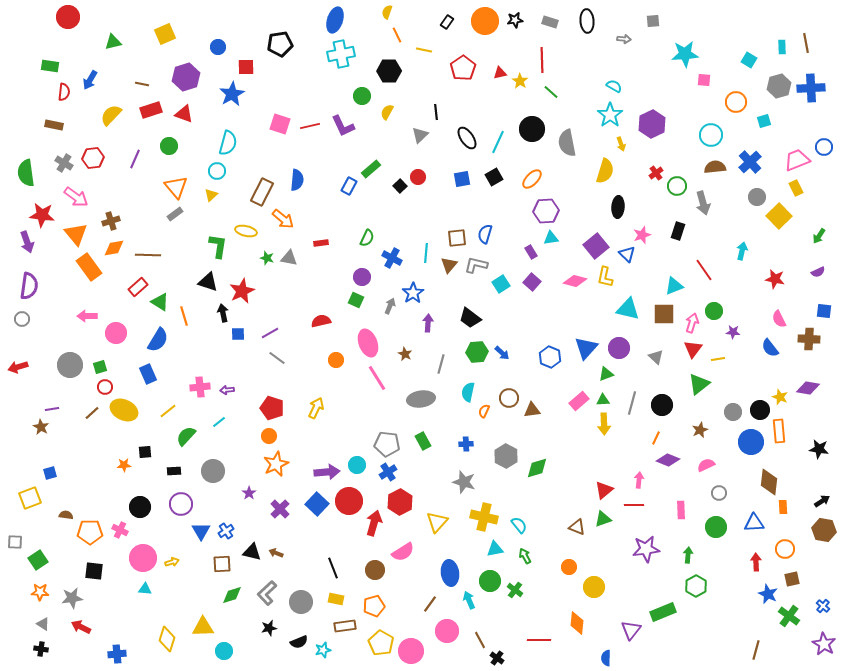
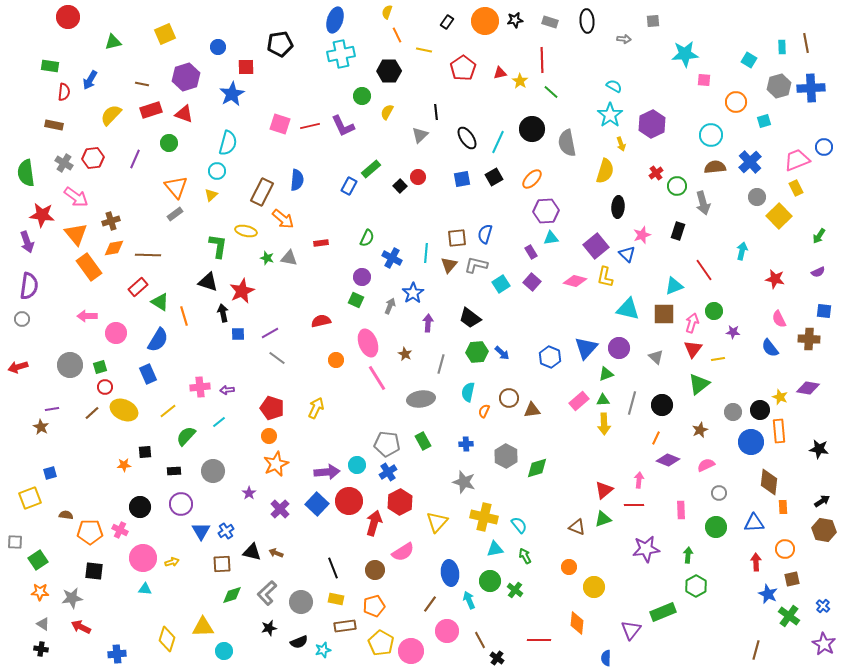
green circle at (169, 146): moved 3 px up
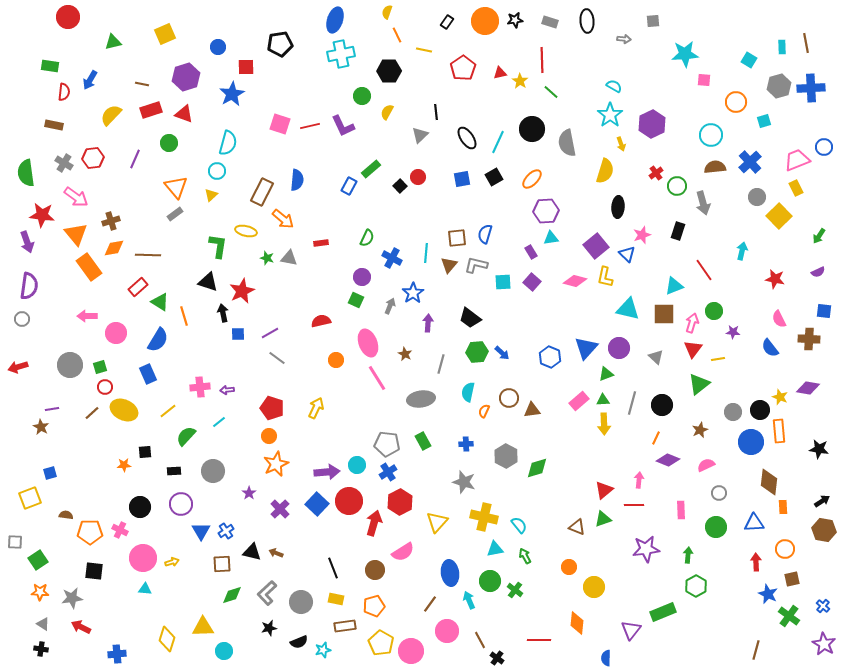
cyan square at (501, 284): moved 2 px right, 2 px up; rotated 30 degrees clockwise
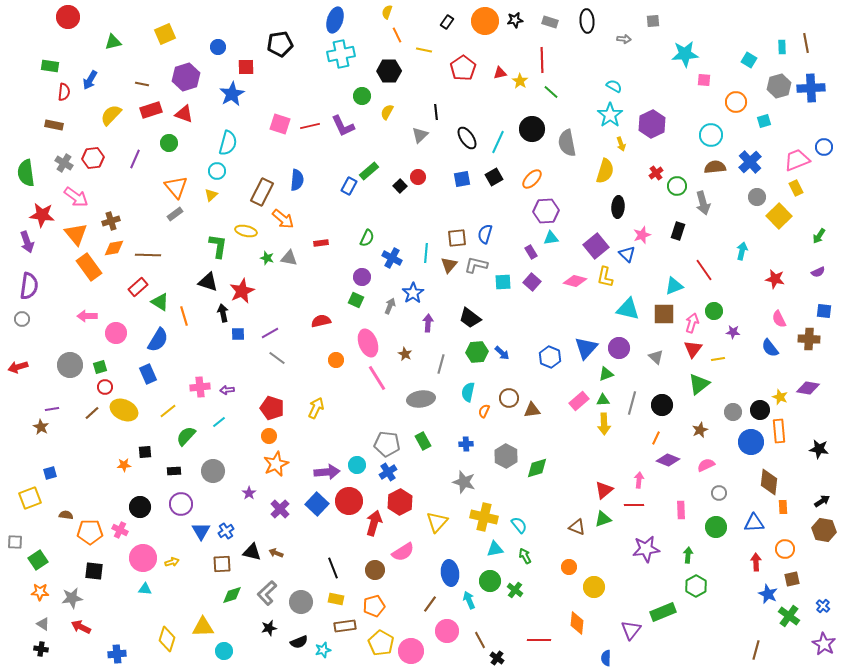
green rectangle at (371, 169): moved 2 px left, 2 px down
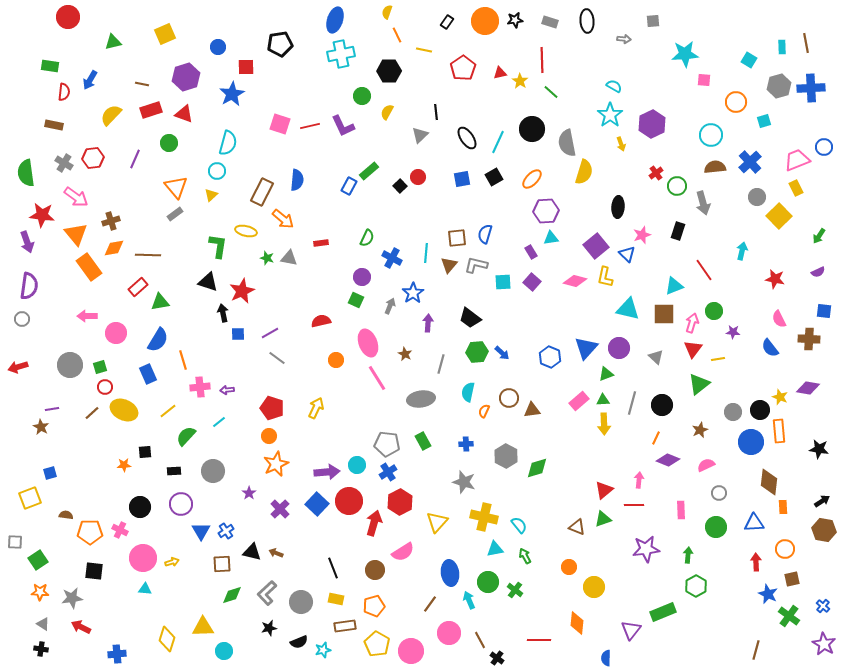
yellow semicircle at (605, 171): moved 21 px left, 1 px down
green triangle at (160, 302): rotated 42 degrees counterclockwise
orange line at (184, 316): moved 1 px left, 44 px down
green circle at (490, 581): moved 2 px left, 1 px down
pink circle at (447, 631): moved 2 px right, 2 px down
yellow pentagon at (381, 643): moved 4 px left, 1 px down
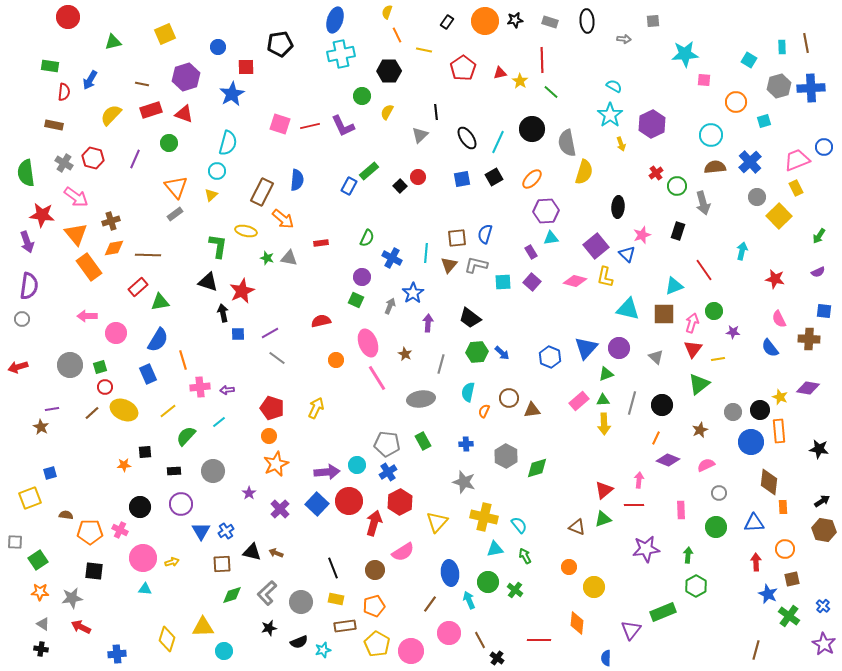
red hexagon at (93, 158): rotated 20 degrees clockwise
